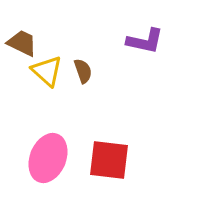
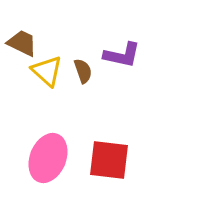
purple L-shape: moved 23 px left, 14 px down
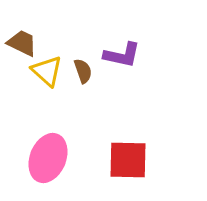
red square: moved 19 px right; rotated 6 degrees counterclockwise
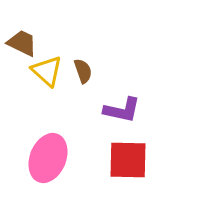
purple L-shape: moved 55 px down
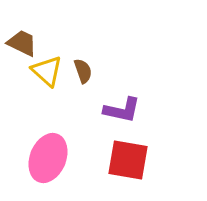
red square: rotated 9 degrees clockwise
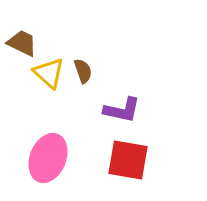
yellow triangle: moved 2 px right, 2 px down
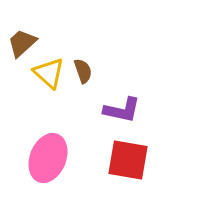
brown trapezoid: rotated 68 degrees counterclockwise
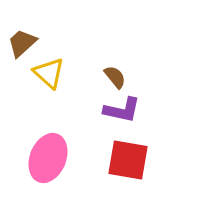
brown semicircle: moved 32 px right, 6 px down; rotated 20 degrees counterclockwise
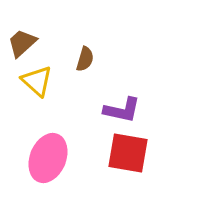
yellow triangle: moved 12 px left, 8 px down
brown semicircle: moved 30 px left, 18 px up; rotated 55 degrees clockwise
red square: moved 7 px up
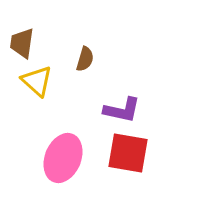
brown trapezoid: rotated 40 degrees counterclockwise
pink ellipse: moved 15 px right
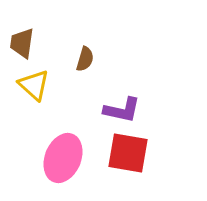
yellow triangle: moved 3 px left, 4 px down
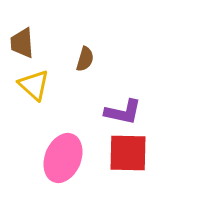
brown trapezoid: rotated 12 degrees counterclockwise
purple L-shape: moved 1 px right, 2 px down
red square: rotated 9 degrees counterclockwise
